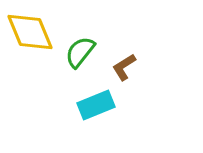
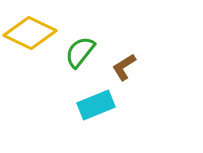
yellow diamond: moved 1 px down; rotated 42 degrees counterclockwise
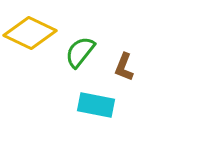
brown L-shape: rotated 36 degrees counterclockwise
cyan rectangle: rotated 33 degrees clockwise
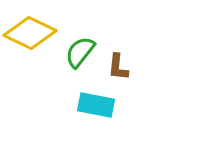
brown L-shape: moved 6 px left; rotated 16 degrees counterclockwise
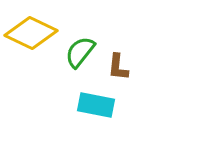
yellow diamond: moved 1 px right
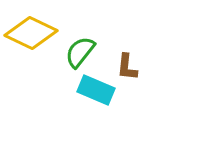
brown L-shape: moved 9 px right
cyan rectangle: moved 15 px up; rotated 12 degrees clockwise
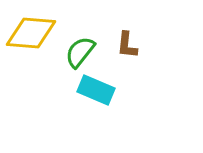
yellow diamond: rotated 21 degrees counterclockwise
brown L-shape: moved 22 px up
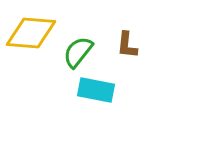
green semicircle: moved 2 px left
cyan rectangle: rotated 12 degrees counterclockwise
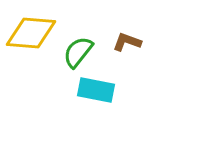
brown L-shape: moved 3 px up; rotated 104 degrees clockwise
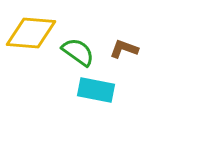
brown L-shape: moved 3 px left, 7 px down
green semicircle: rotated 88 degrees clockwise
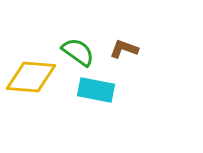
yellow diamond: moved 44 px down
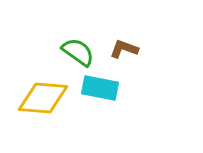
yellow diamond: moved 12 px right, 21 px down
cyan rectangle: moved 4 px right, 2 px up
